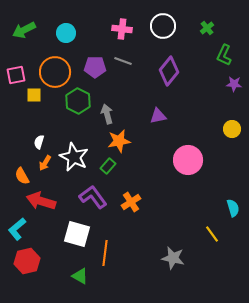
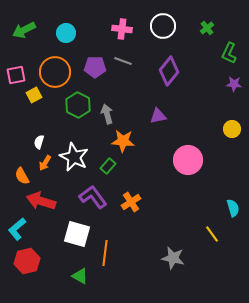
green L-shape: moved 5 px right, 2 px up
yellow square: rotated 28 degrees counterclockwise
green hexagon: moved 4 px down
orange star: moved 4 px right; rotated 15 degrees clockwise
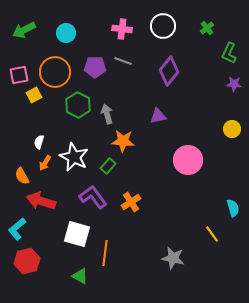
pink square: moved 3 px right
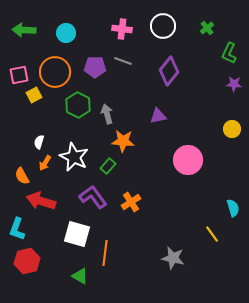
green arrow: rotated 30 degrees clockwise
cyan L-shape: rotated 30 degrees counterclockwise
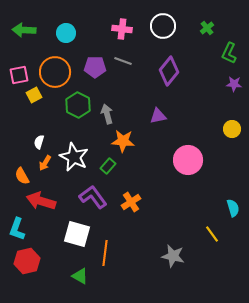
gray star: moved 2 px up
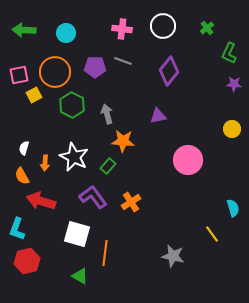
green hexagon: moved 6 px left
white semicircle: moved 15 px left, 6 px down
orange arrow: rotated 28 degrees counterclockwise
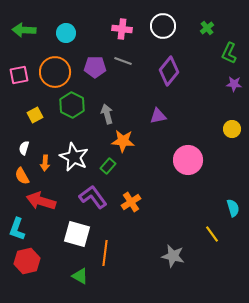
yellow square: moved 1 px right, 20 px down
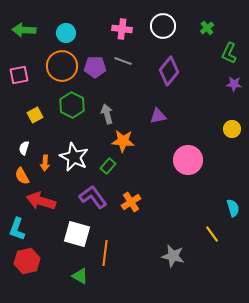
orange circle: moved 7 px right, 6 px up
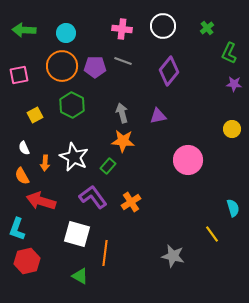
gray arrow: moved 15 px right, 1 px up
white semicircle: rotated 40 degrees counterclockwise
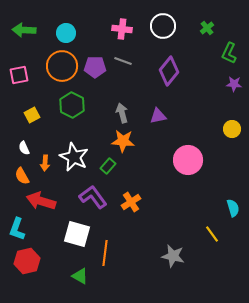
yellow square: moved 3 px left
